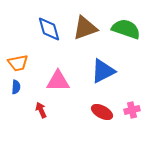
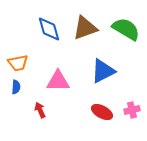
green semicircle: rotated 12 degrees clockwise
red arrow: moved 1 px left
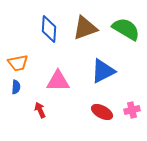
blue diamond: rotated 20 degrees clockwise
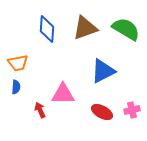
blue diamond: moved 2 px left
pink triangle: moved 5 px right, 13 px down
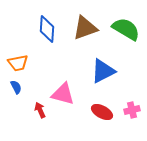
blue semicircle: rotated 32 degrees counterclockwise
pink triangle: rotated 15 degrees clockwise
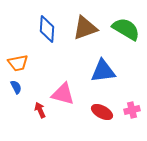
blue triangle: rotated 20 degrees clockwise
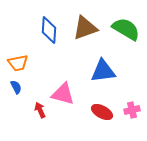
blue diamond: moved 2 px right, 1 px down
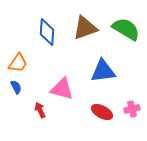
blue diamond: moved 2 px left, 2 px down
orange trapezoid: rotated 45 degrees counterclockwise
pink triangle: moved 1 px left, 5 px up
pink cross: moved 1 px up
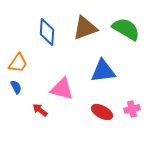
red arrow: rotated 28 degrees counterclockwise
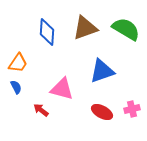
blue triangle: moved 1 px left; rotated 12 degrees counterclockwise
red arrow: moved 1 px right
